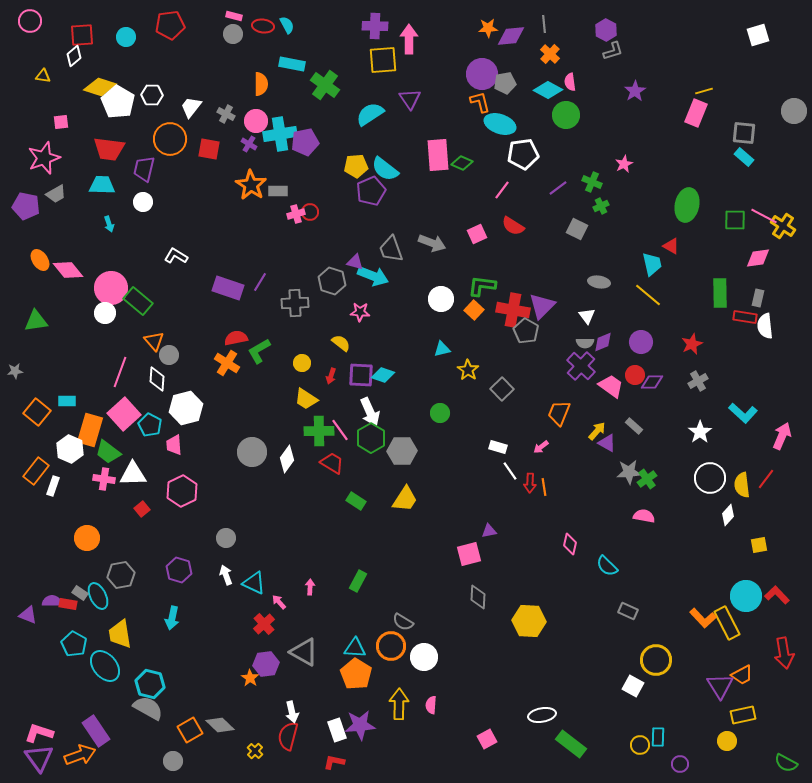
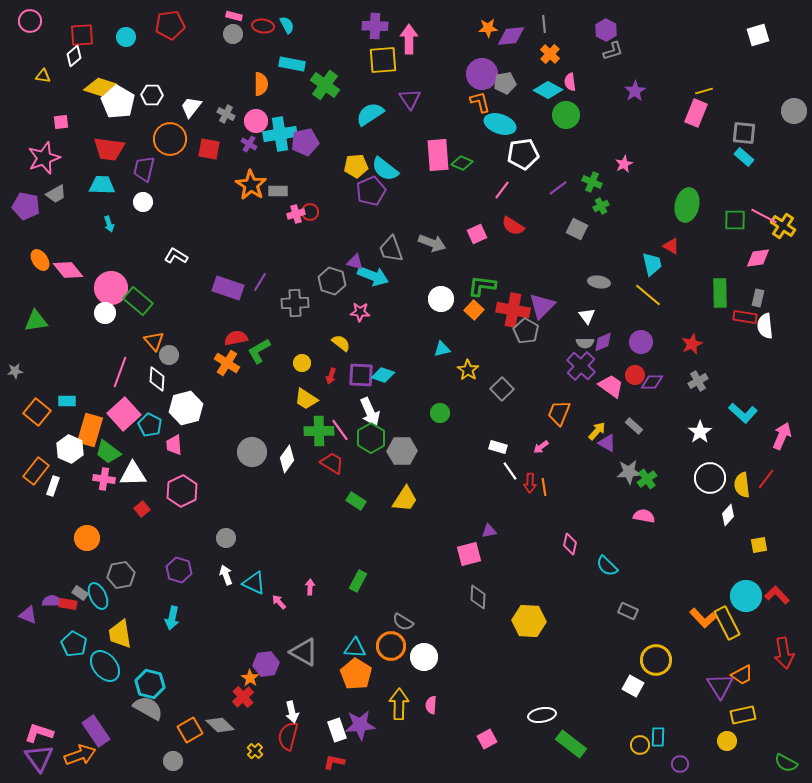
red cross at (264, 624): moved 21 px left, 73 px down
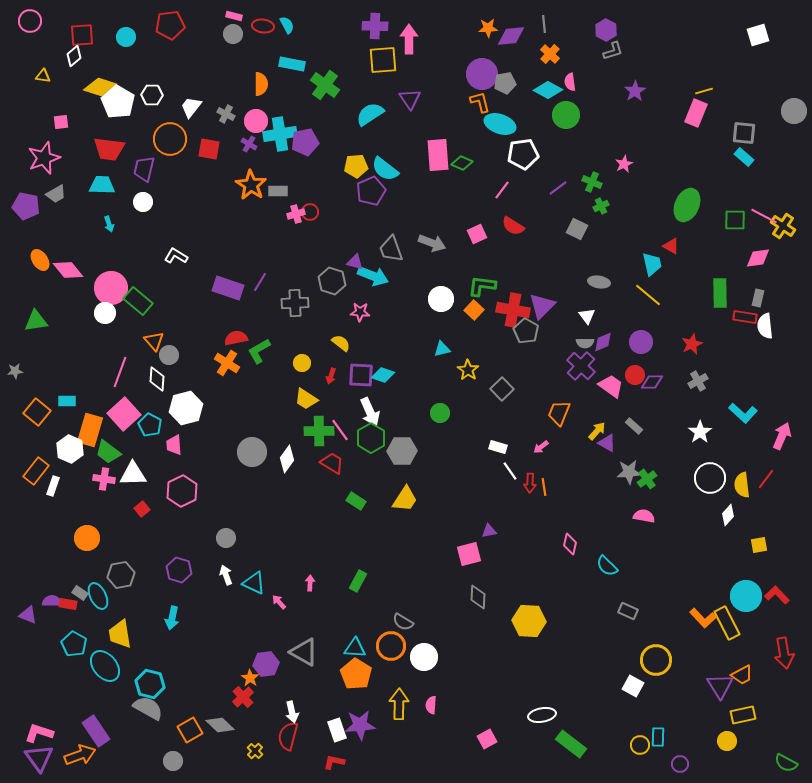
green ellipse at (687, 205): rotated 12 degrees clockwise
pink arrow at (310, 587): moved 4 px up
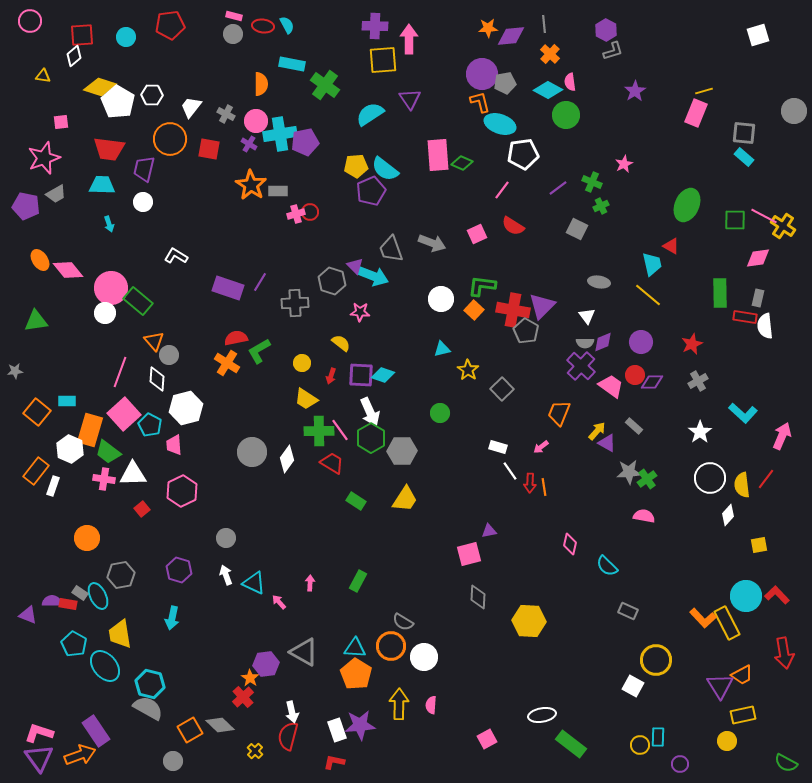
purple triangle at (355, 262): moved 4 px down; rotated 30 degrees clockwise
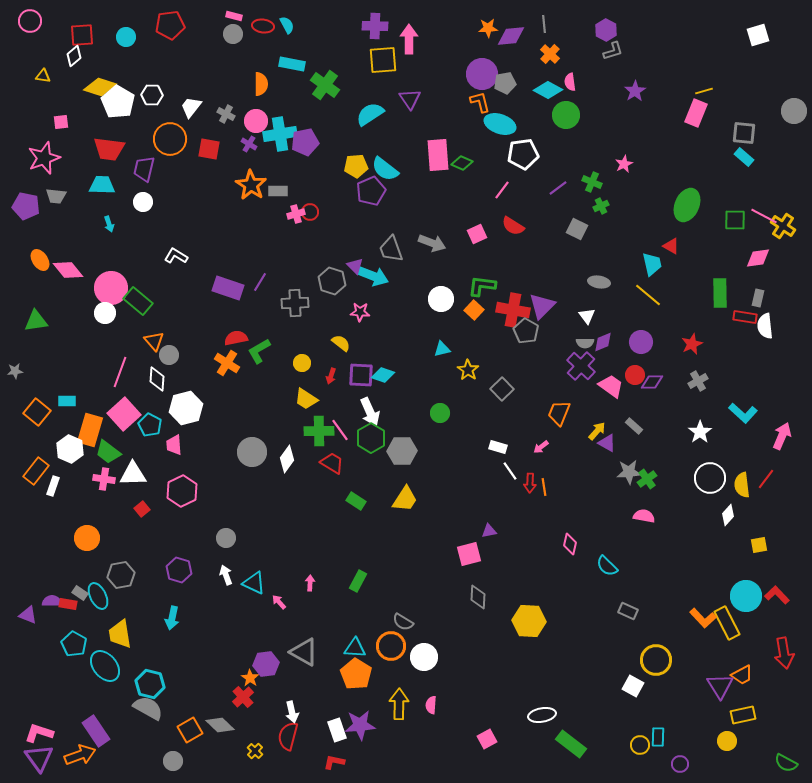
gray trapezoid at (56, 194): moved 2 px down; rotated 35 degrees clockwise
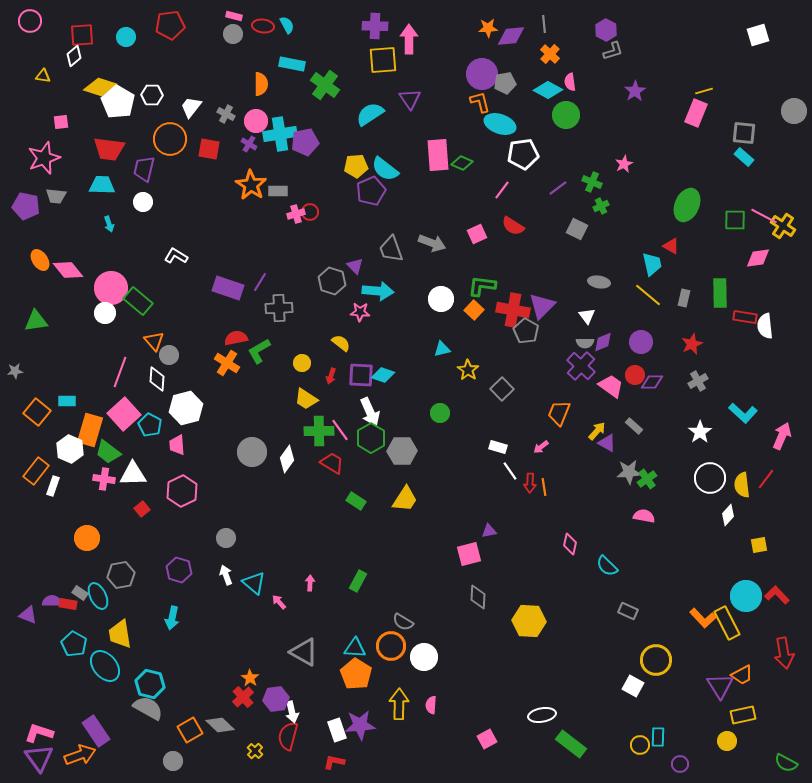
cyan arrow at (373, 276): moved 5 px right, 15 px down; rotated 16 degrees counterclockwise
gray rectangle at (758, 298): moved 74 px left
gray cross at (295, 303): moved 16 px left, 5 px down
pink trapezoid at (174, 445): moved 3 px right
cyan triangle at (254, 583): rotated 15 degrees clockwise
purple hexagon at (266, 664): moved 10 px right, 35 px down
